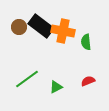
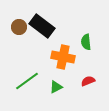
black rectangle: moved 1 px right
orange cross: moved 26 px down
green line: moved 2 px down
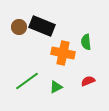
black rectangle: rotated 15 degrees counterclockwise
orange cross: moved 4 px up
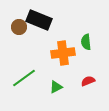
black rectangle: moved 3 px left, 6 px up
orange cross: rotated 20 degrees counterclockwise
green line: moved 3 px left, 3 px up
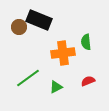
green line: moved 4 px right
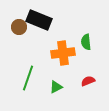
green line: rotated 35 degrees counterclockwise
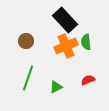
black rectangle: moved 26 px right; rotated 25 degrees clockwise
brown circle: moved 7 px right, 14 px down
orange cross: moved 3 px right, 7 px up; rotated 15 degrees counterclockwise
red semicircle: moved 1 px up
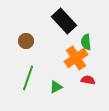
black rectangle: moved 1 px left, 1 px down
orange cross: moved 10 px right, 12 px down; rotated 10 degrees counterclockwise
red semicircle: rotated 32 degrees clockwise
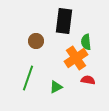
black rectangle: rotated 50 degrees clockwise
brown circle: moved 10 px right
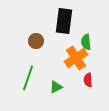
red semicircle: rotated 104 degrees counterclockwise
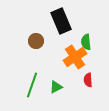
black rectangle: moved 3 px left; rotated 30 degrees counterclockwise
orange cross: moved 1 px left, 1 px up
green line: moved 4 px right, 7 px down
